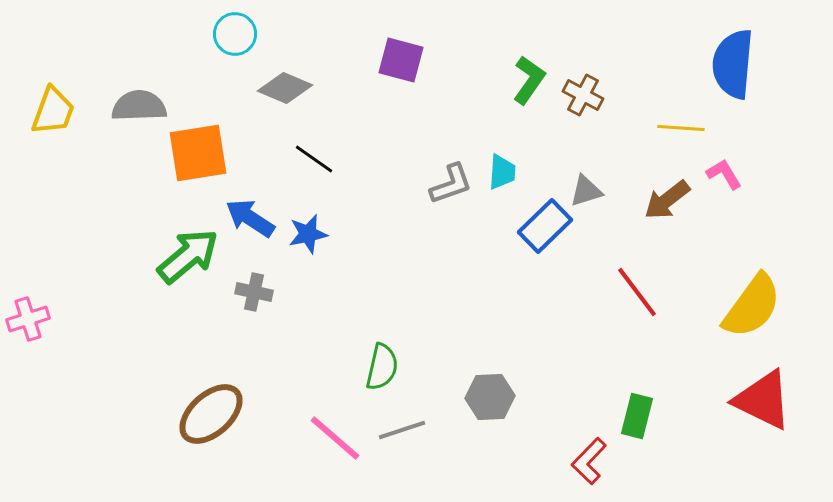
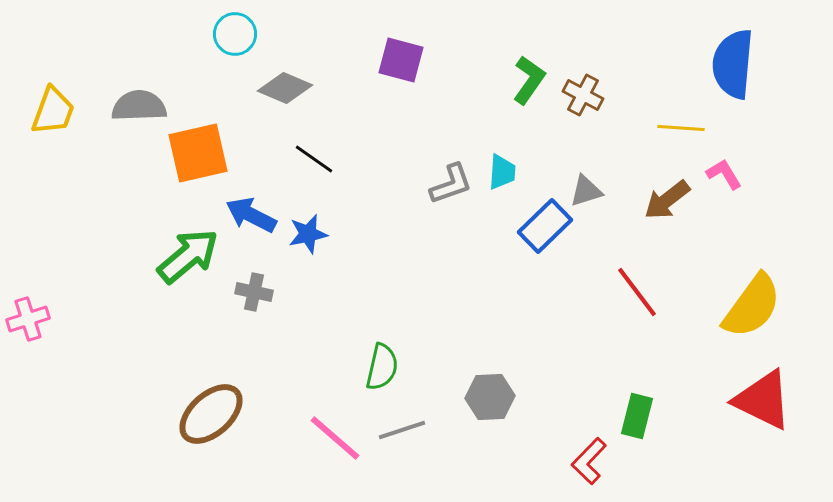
orange square: rotated 4 degrees counterclockwise
blue arrow: moved 1 px right, 3 px up; rotated 6 degrees counterclockwise
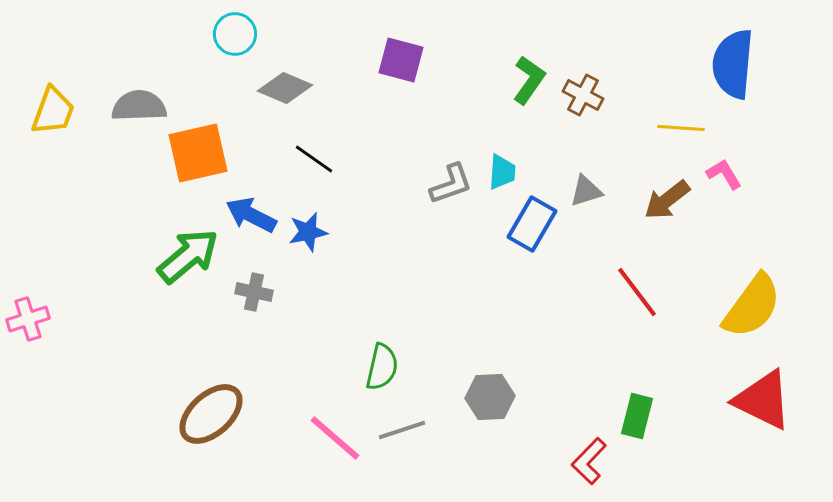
blue rectangle: moved 13 px left, 2 px up; rotated 16 degrees counterclockwise
blue star: moved 2 px up
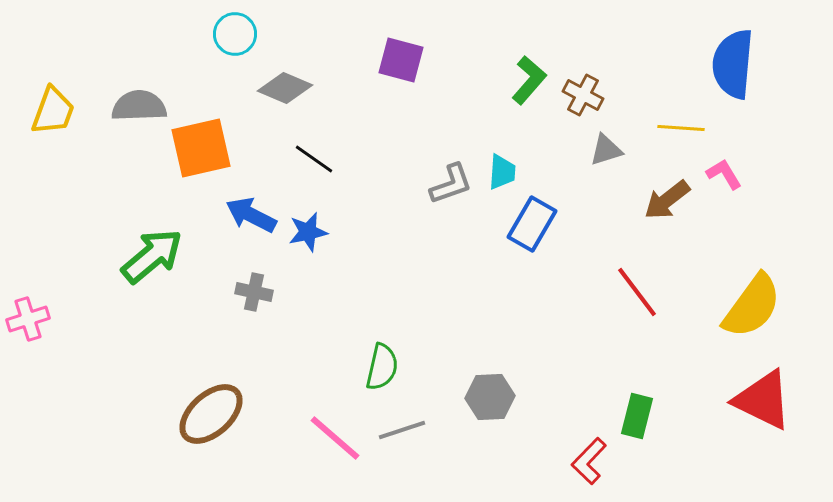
green L-shape: rotated 6 degrees clockwise
orange square: moved 3 px right, 5 px up
gray triangle: moved 20 px right, 41 px up
green arrow: moved 36 px left
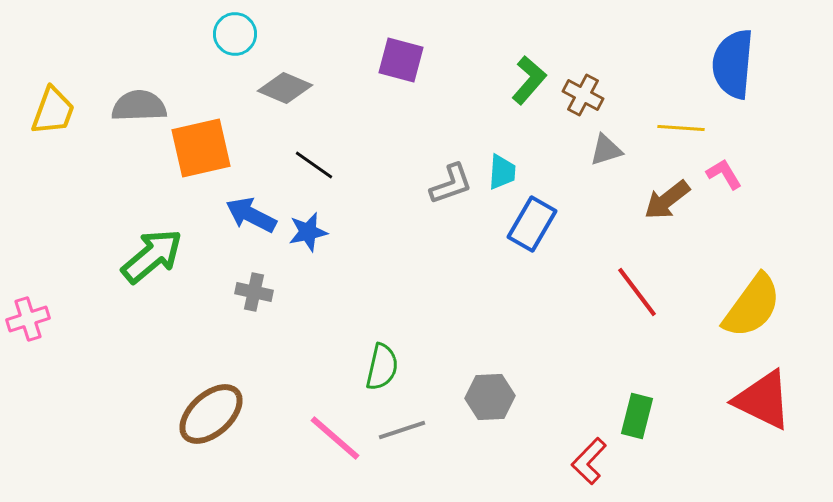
black line: moved 6 px down
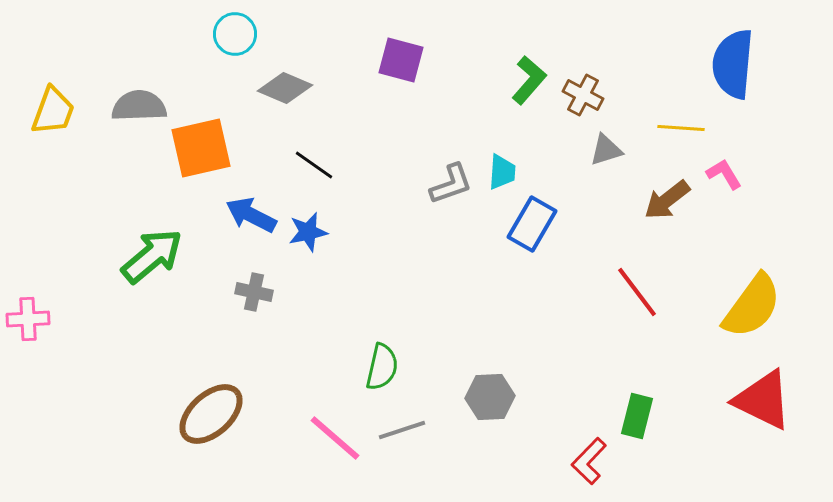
pink cross: rotated 15 degrees clockwise
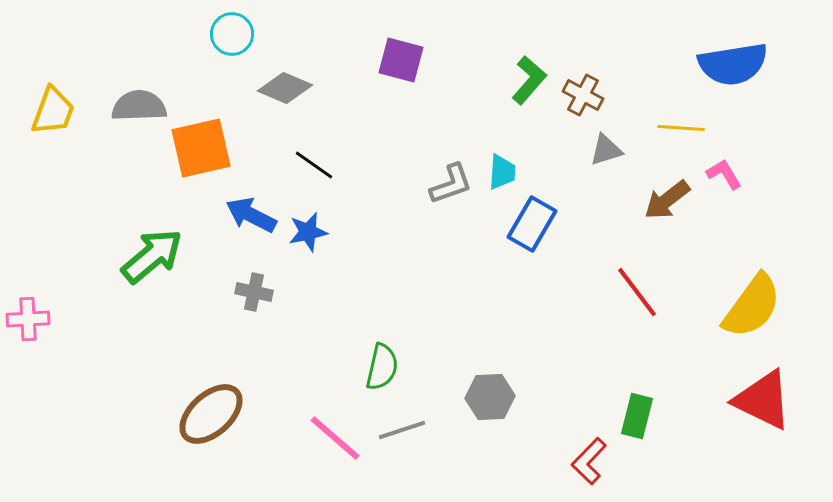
cyan circle: moved 3 px left
blue semicircle: rotated 104 degrees counterclockwise
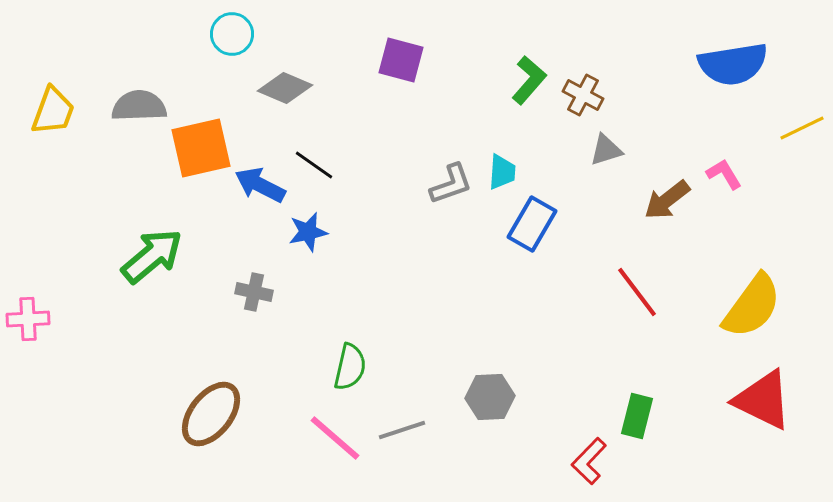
yellow line: moved 121 px right; rotated 30 degrees counterclockwise
blue arrow: moved 9 px right, 30 px up
green semicircle: moved 32 px left
brown ellipse: rotated 10 degrees counterclockwise
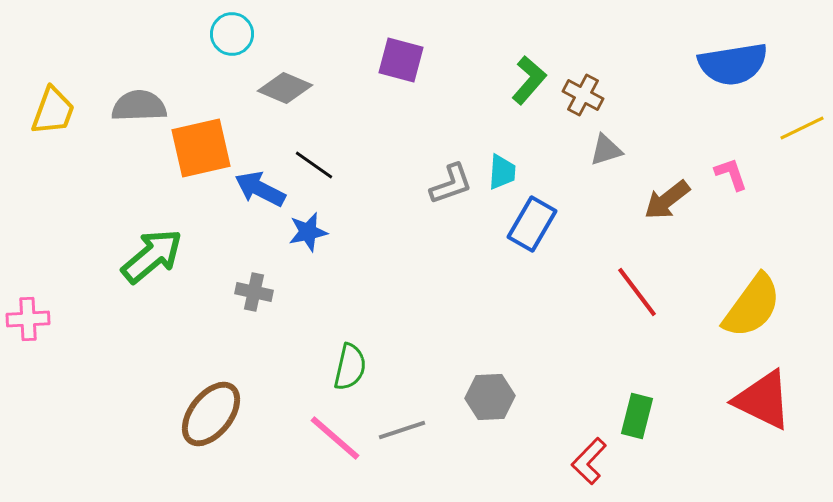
pink L-shape: moved 7 px right; rotated 12 degrees clockwise
blue arrow: moved 4 px down
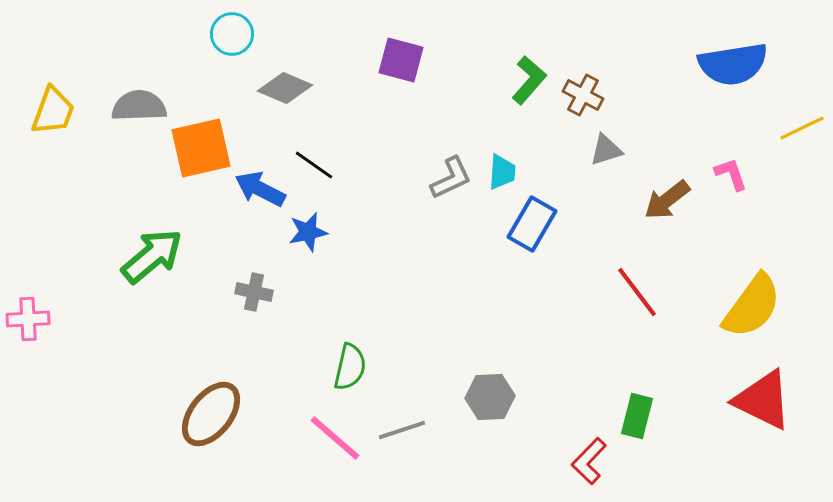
gray L-shape: moved 6 px up; rotated 6 degrees counterclockwise
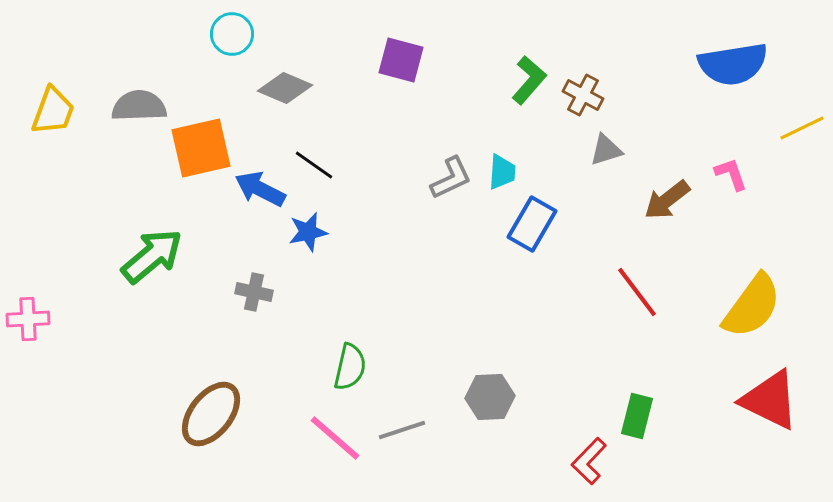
red triangle: moved 7 px right
